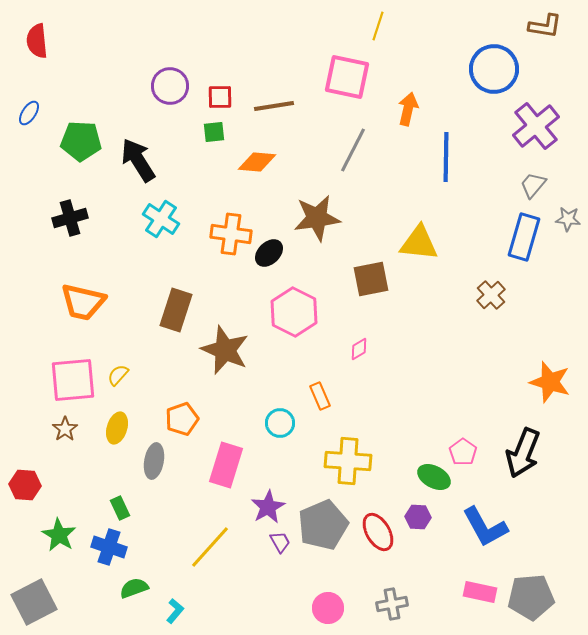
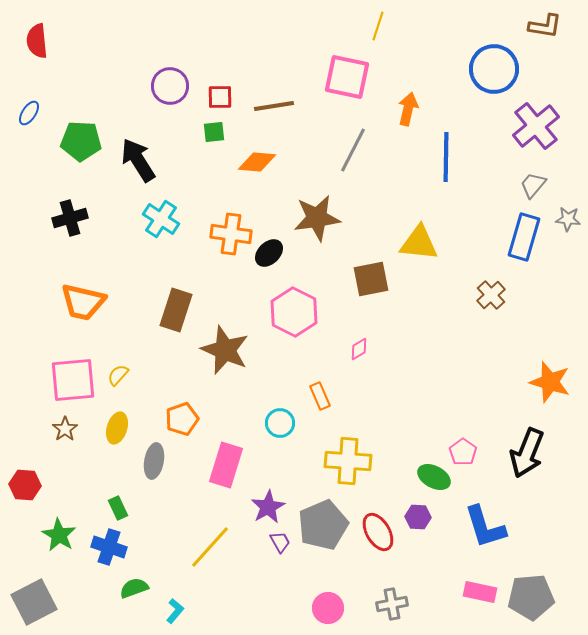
black arrow at (523, 453): moved 4 px right
green rectangle at (120, 508): moved 2 px left
blue L-shape at (485, 527): rotated 12 degrees clockwise
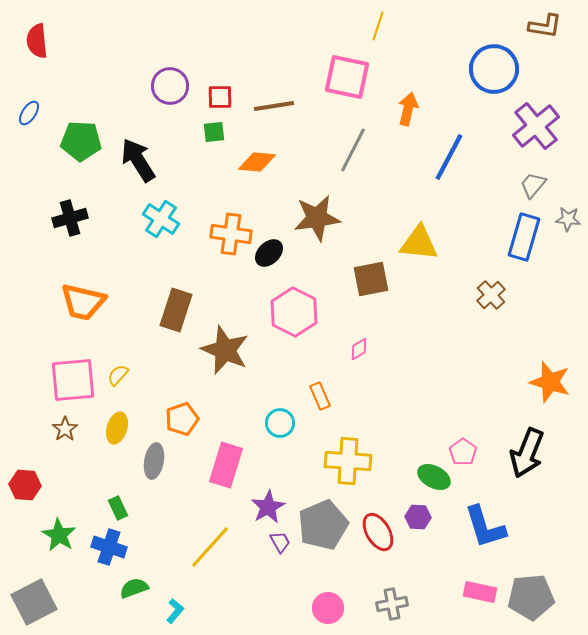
blue line at (446, 157): moved 3 px right; rotated 27 degrees clockwise
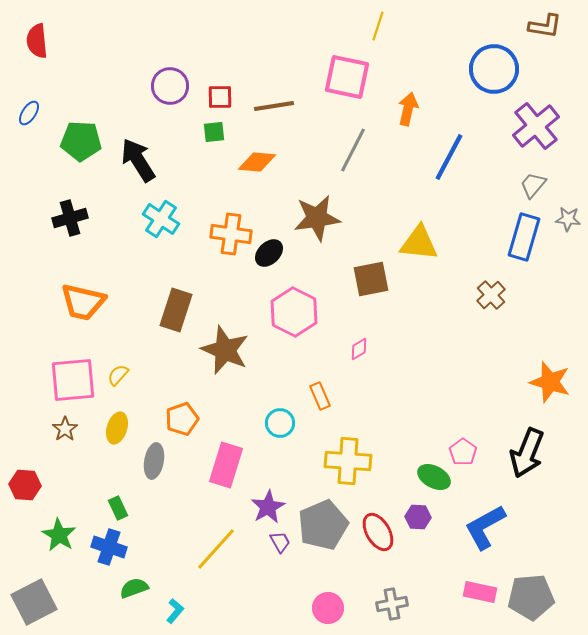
blue L-shape at (485, 527): rotated 78 degrees clockwise
yellow line at (210, 547): moved 6 px right, 2 px down
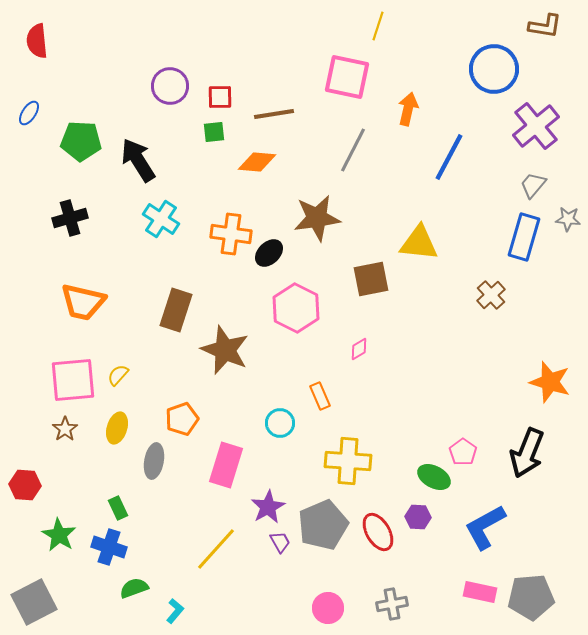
brown line at (274, 106): moved 8 px down
pink hexagon at (294, 312): moved 2 px right, 4 px up
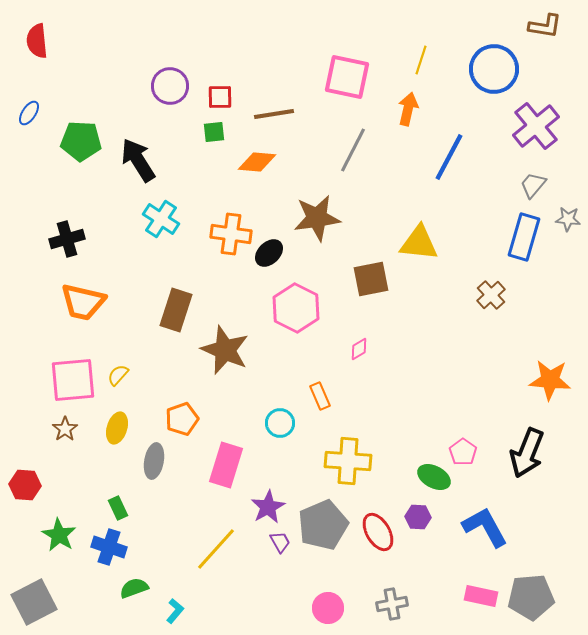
yellow line at (378, 26): moved 43 px right, 34 px down
black cross at (70, 218): moved 3 px left, 21 px down
orange star at (550, 382): moved 2 px up; rotated 12 degrees counterclockwise
blue L-shape at (485, 527): rotated 90 degrees clockwise
pink rectangle at (480, 592): moved 1 px right, 4 px down
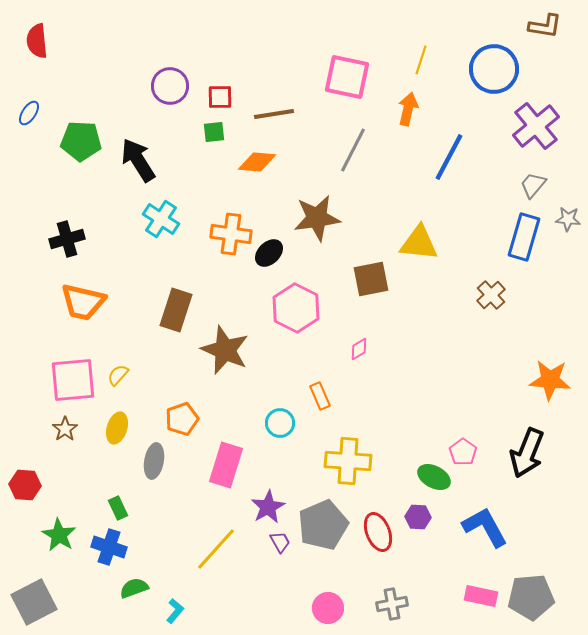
red ellipse at (378, 532): rotated 9 degrees clockwise
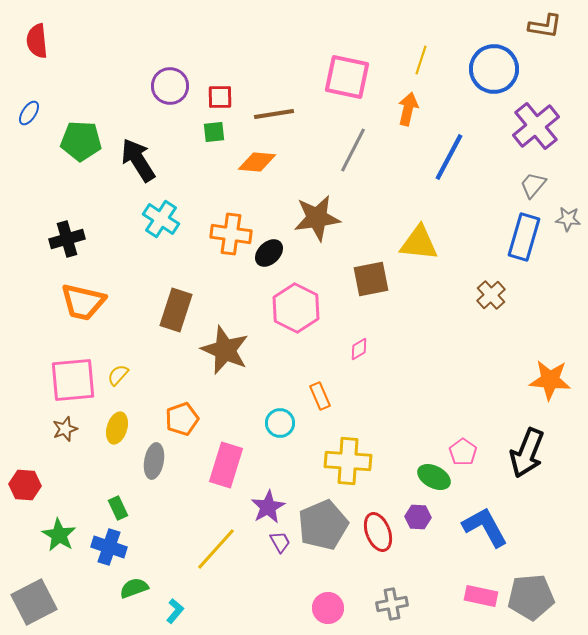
brown star at (65, 429): rotated 15 degrees clockwise
